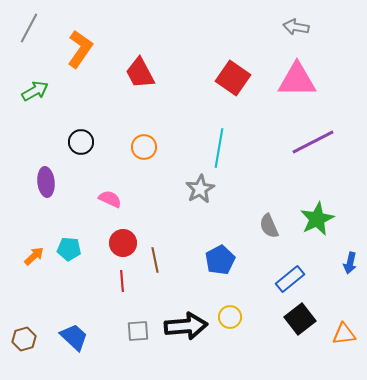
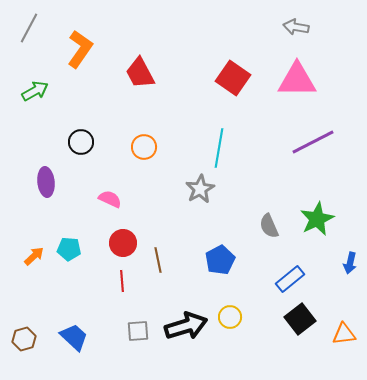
brown line: moved 3 px right
black arrow: rotated 12 degrees counterclockwise
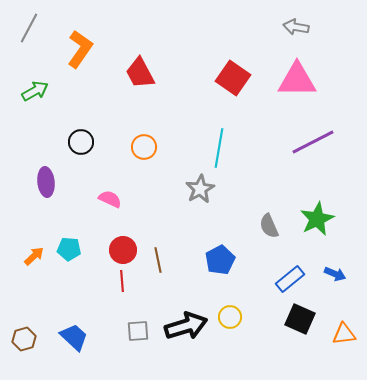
red circle: moved 7 px down
blue arrow: moved 15 px left, 11 px down; rotated 80 degrees counterclockwise
black square: rotated 28 degrees counterclockwise
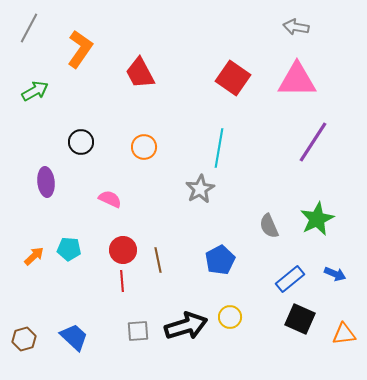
purple line: rotated 30 degrees counterclockwise
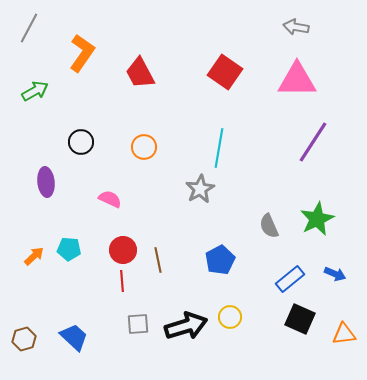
orange L-shape: moved 2 px right, 4 px down
red square: moved 8 px left, 6 px up
gray square: moved 7 px up
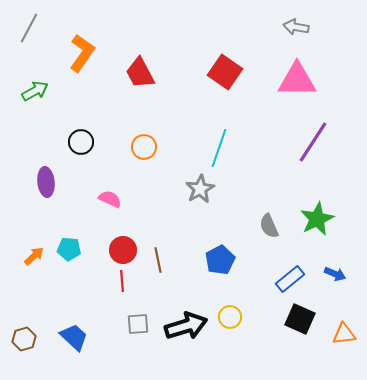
cyan line: rotated 9 degrees clockwise
